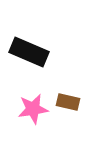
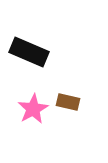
pink star: rotated 20 degrees counterclockwise
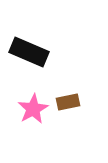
brown rectangle: rotated 25 degrees counterclockwise
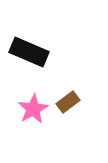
brown rectangle: rotated 25 degrees counterclockwise
